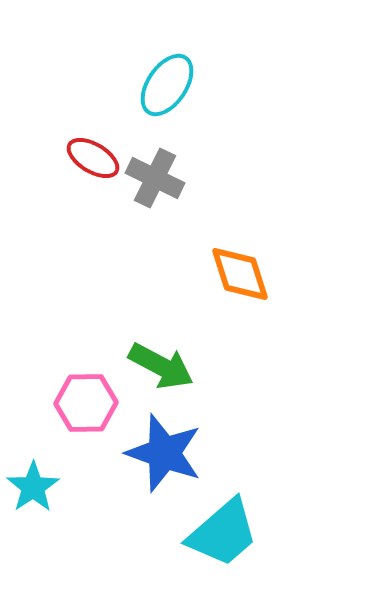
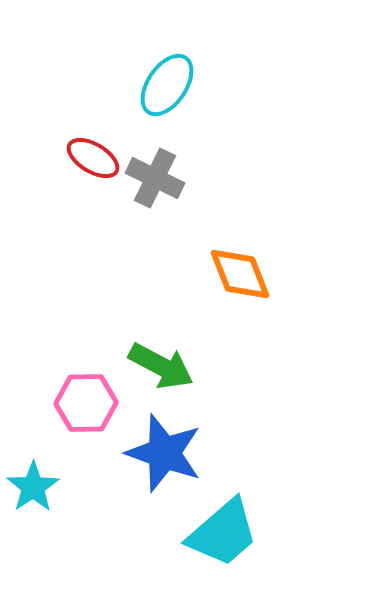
orange diamond: rotated 4 degrees counterclockwise
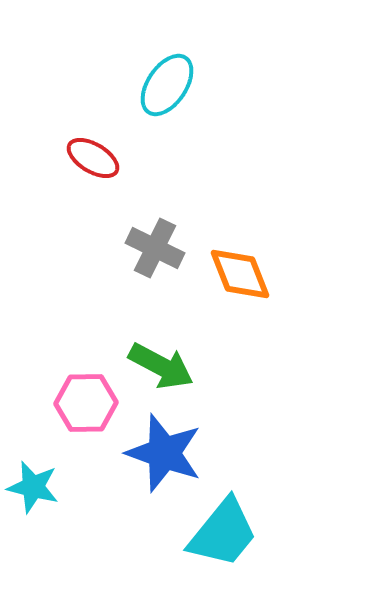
gray cross: moved 70 px down
cyan star: rotated 24 degrees counterclockwise
cyan trapezoid: rotated 10 degrees counterclockwise
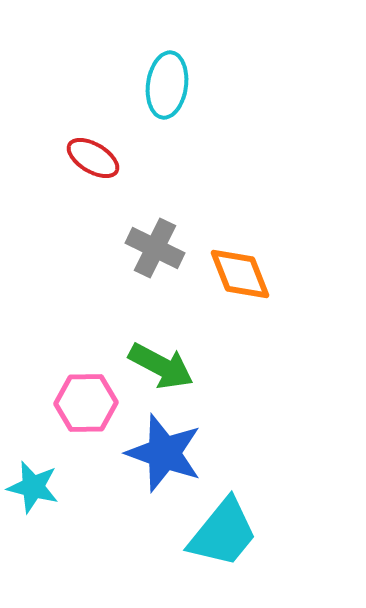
cyan ellipse: rotated 26 degrees counterclockwise
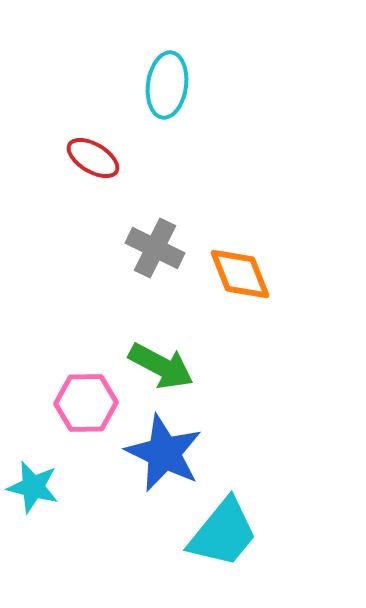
blue star: rotated 6 degrees clockwise
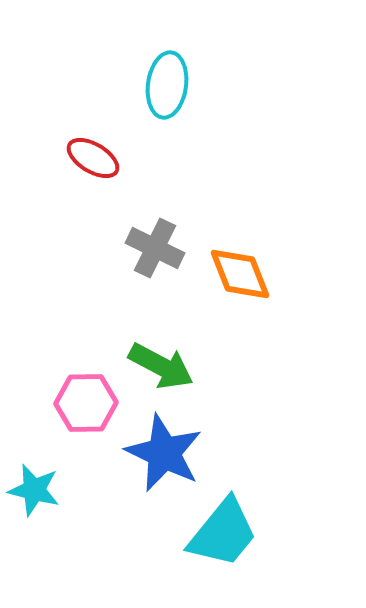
cyan star: moved 1 px right, 3 px down
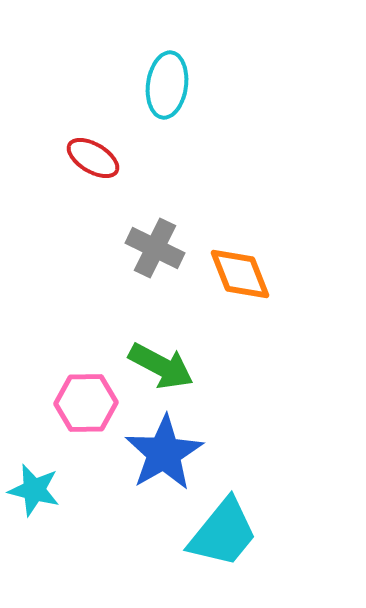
blue star: rotated 16 degrees clockwise
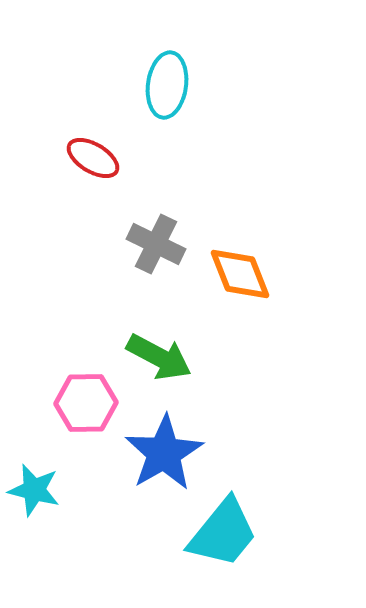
gray cross: moved 1 px right, 4 px up
green arrow: moved 2 px left, 9 px up
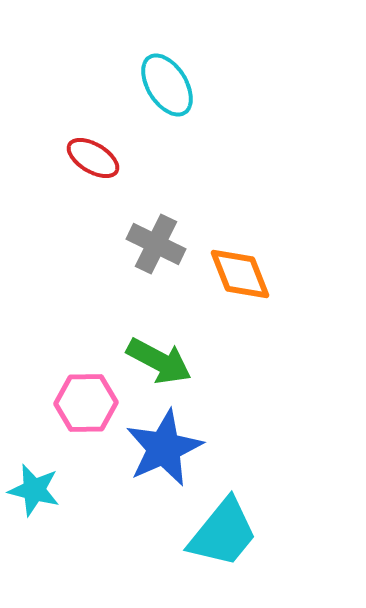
cyan ellipse: rotated 40 degrees counterclockwise
green arrow: moved 4 px down
blue star: moved 5 px up; rotated 6 degrees clockwise
